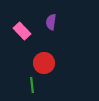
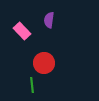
purple semicircle: moved 2 px left, 2 px up
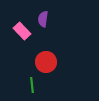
purple semicircle: moved 6 px left, 1 px up
red circle: moved 2 px right, 1 px up
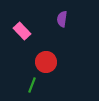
purple semicircle: moved 19 px right
green line: rotated 28 degrees clockwise
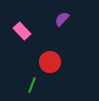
purple semicircle: rotated 35 degrees clockwise
red circle: moved 4 px right
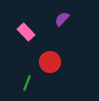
pink rectangle: moved 4 px right, 1 px down
green line: moved 5 px left, 2 px up
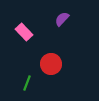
pink rectangle: moved 2 px left
red circle: moved 1 px right, 2 px down
